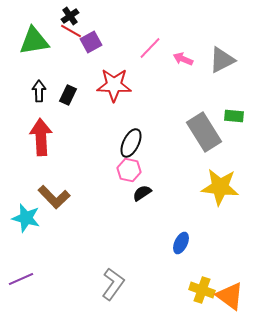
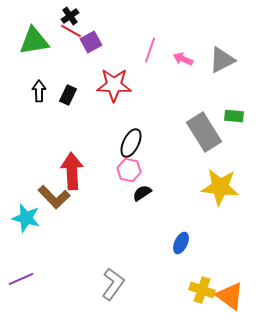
pink line: moved 2 px down; rotated 25 degrees counterclockwise
red arrow: moved 31 px right, 34 px down
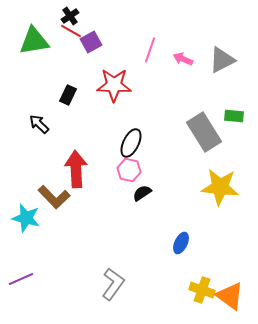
black arrow: moved 33 px down; rotated 45 degrees counterclockwise
red arrow: moved 4 px right, 2 px up
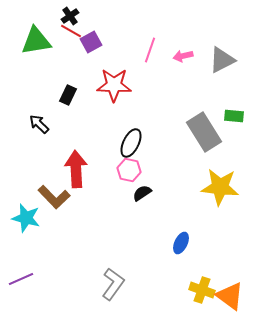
green triangle: moved 2 px right
pink arrow: moved 3 px up; rotated 36 degrees counterclockwise
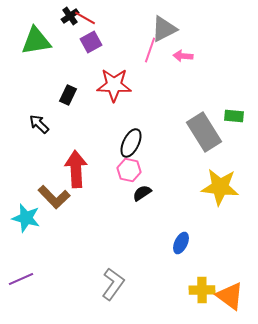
red line: moved 14 px right, 13 px up
pink arrow: rotated 18 degrees clockwise
gray triangle: moved 58 px left, 31 px up
yellow cross: rotated 20 degrees counterclockwise
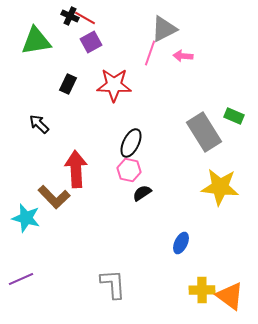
black cross: rotated 30 degrees counterclockwise
pink line: moved 3 px down
black rectangle: moved 11 px up
green rectangle: rotated 18 degrees clockwise
gray L-shape: rotated 40 degrees counterclockwise
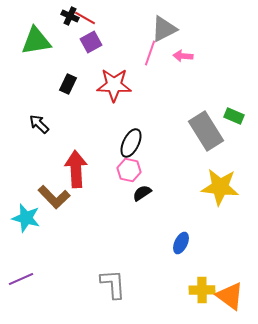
gray rectangle: moved 2 px right, 1 px up
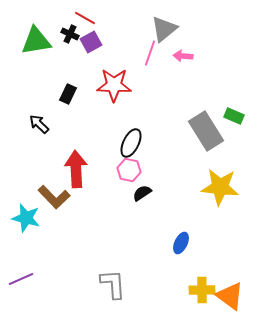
black cross: moved 18 px down
gray triangle: rotated 12 degrees counterclockwise
black rectangle: moved 10 px down
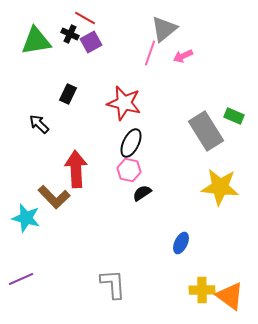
pink arrow: rotated 30 degrees counterclockwise
red star: moved 10 px right, 18 px down; rotated 12 degrees clockwise
